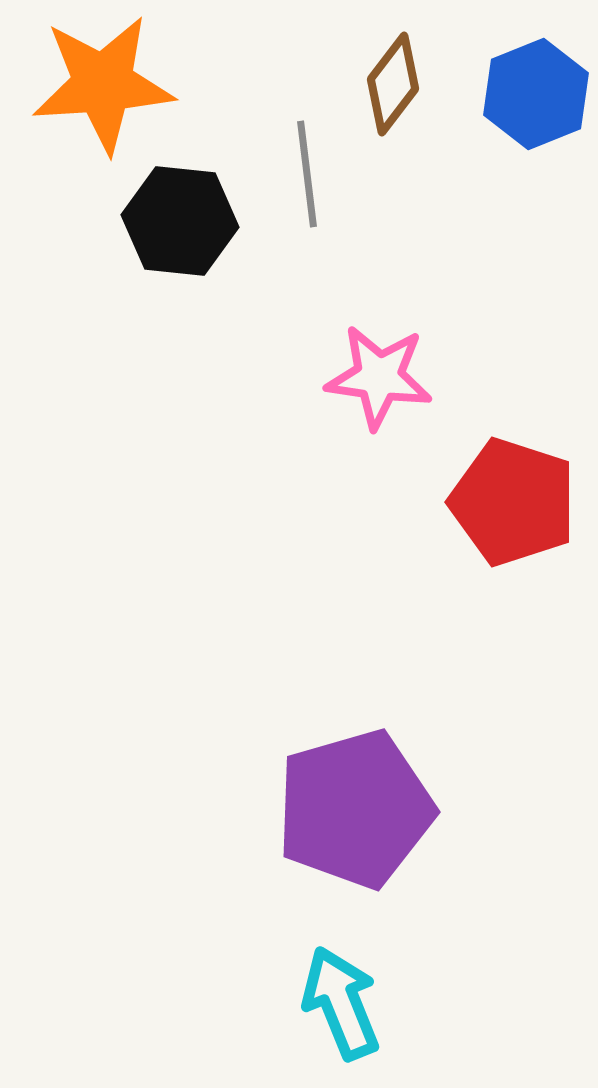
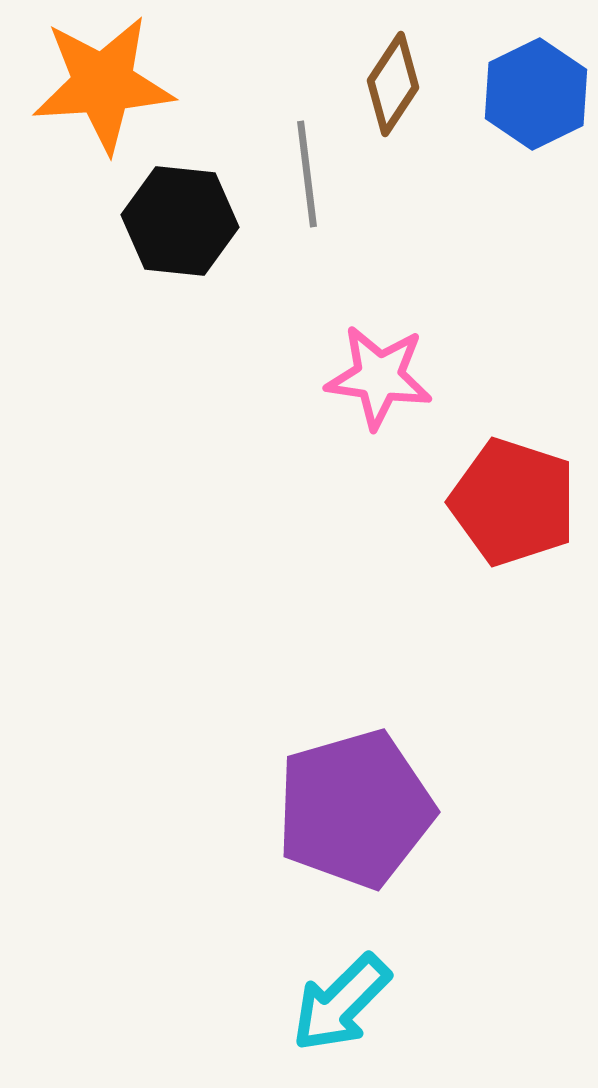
brown diamond: rotated 4 degrees counterclockwise
blue hexagon: rotated 4 degrees counterclockwise
cyan arrow: rotated 113 degrees counterclockwise
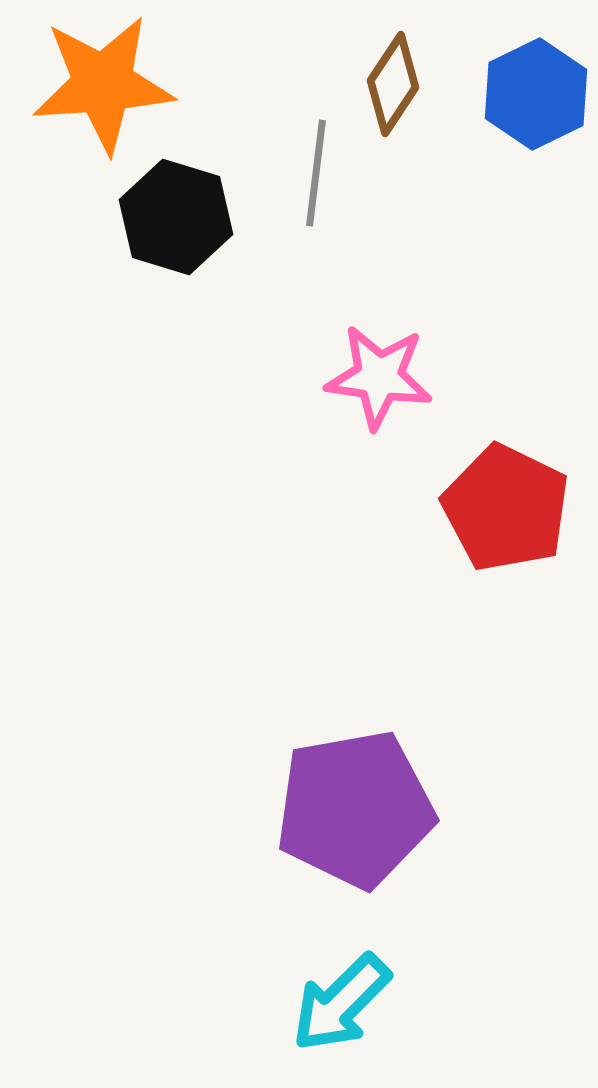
gray line: moved 9 px right, 1 px up; rotated 14 degrees clockwise
black hexagon: moved 4 px left, 4 px up; rotated 11 degrees clockwise
red pentagon: moved 7 px left, 6 px down; rotated 8 degrees clockwise
purple pentagon: rotated 6 degrees clockwise
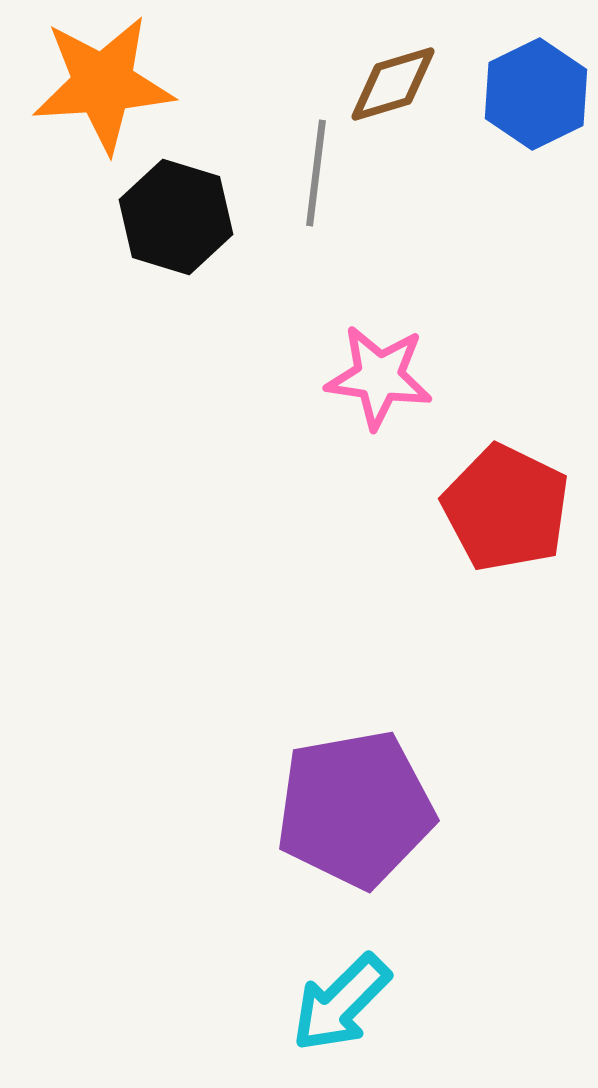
brown diamond: rotated 40 degrees clockwise
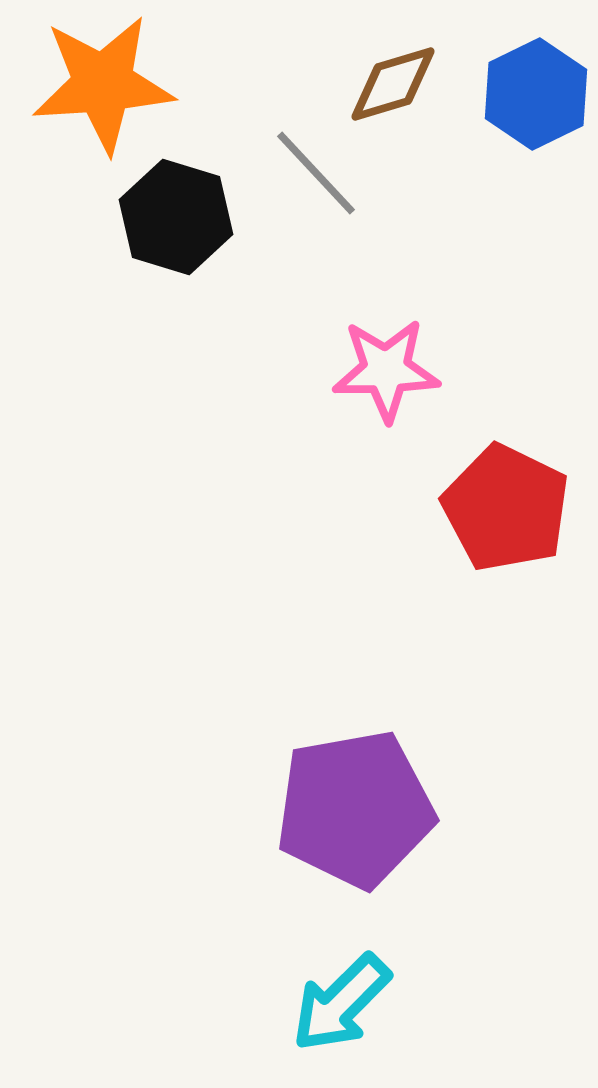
gray line: rotated 50 degrees counterclockwise
pink star: moved 7 px right, 7 px up; rotated 9 degrees counterclockwise
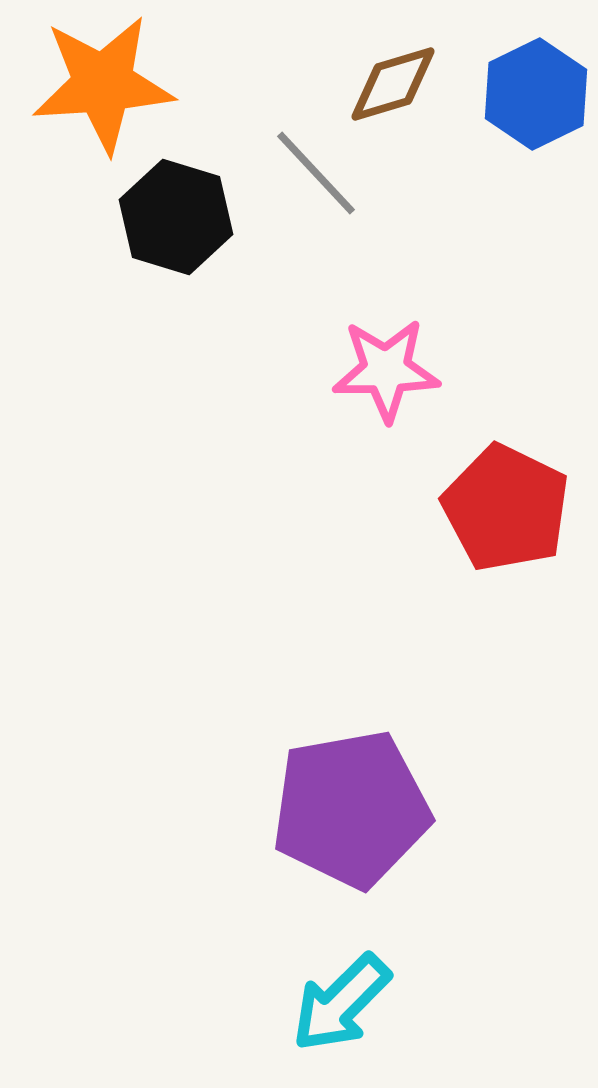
purple pentagon: moved 4 px left
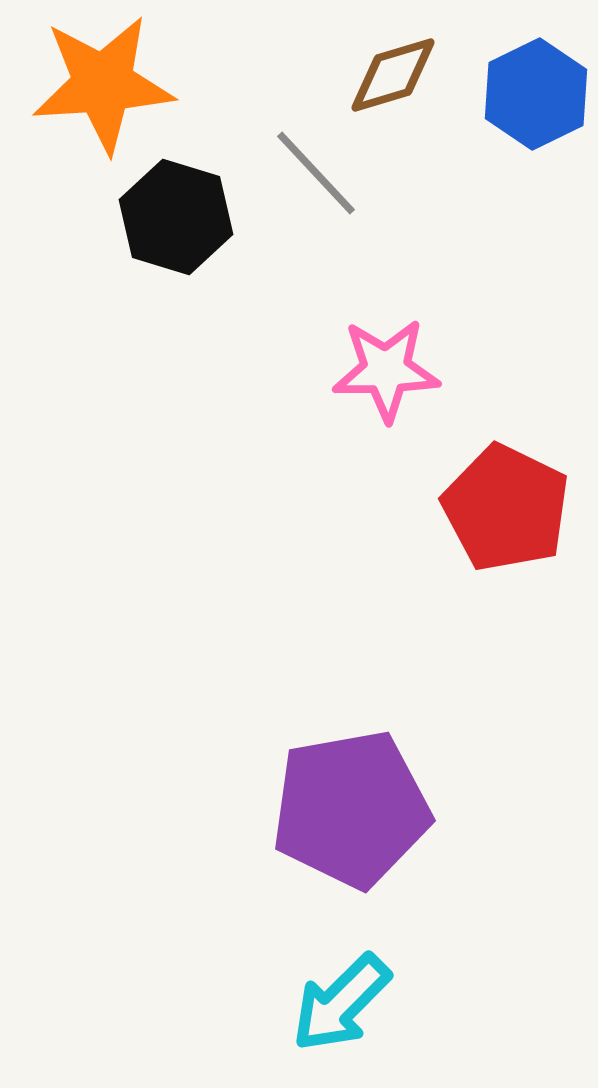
brown diamond: moved 9 px up
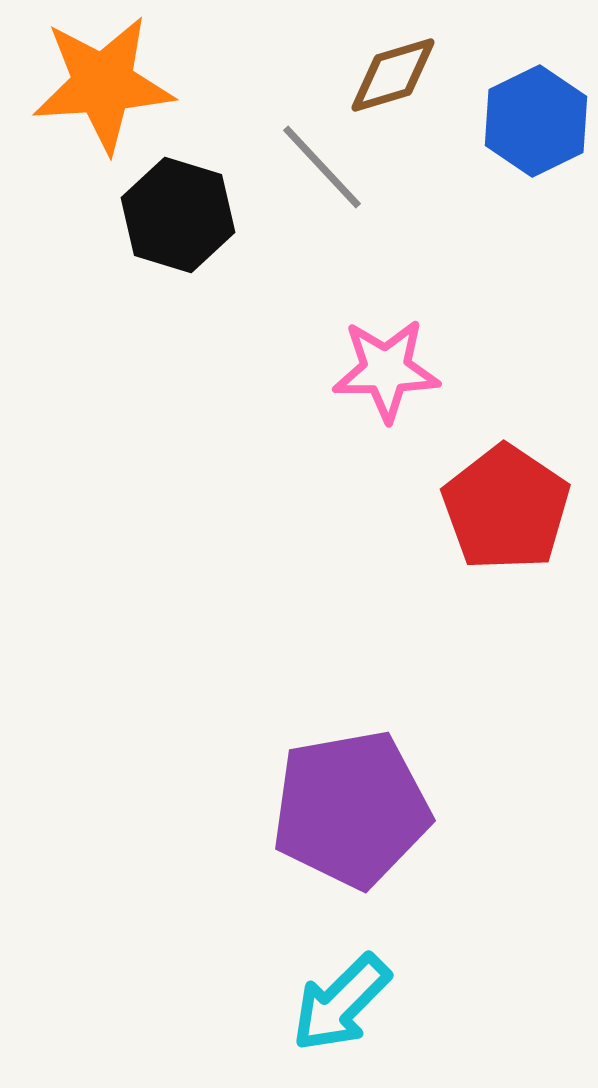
blue hexagon: moved 27 px down
gray line: moved 6 px right, 6 px up
black hexagon: moved 2 px right, 2 px up
red pentagon: rotated 8 degrees clockwise
